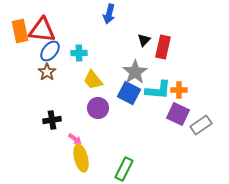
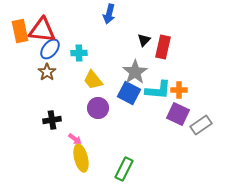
blue ellipse: moved 2 px up
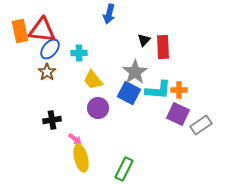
red rectangle: rotated 15 degrees counterclockwise
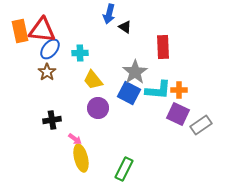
black triangle: moved 19 px left, 13 px up; rotated 40 degrees counterclockwise
cyan cross: moved 1 px right
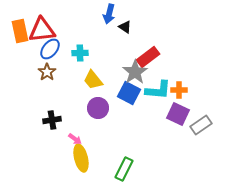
red triangle: rotated 12 degrees counterclockwise
red rectangle: moved 15 px left, 10 px down; rotated 55 degrees clockwise
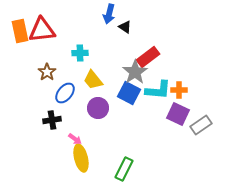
blue ellipse: moved 15 px right, 44 px down
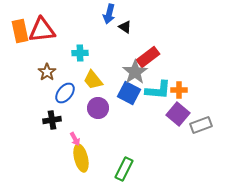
purple square: rotated 15 degrees clockwise
gray rectangle: rotated 15 degrees clockwise
pink arrow: rotated 24 degrees clockwise
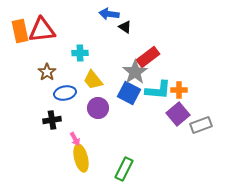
blue arrow: rotated 84 degrees clockwise
blue ellipse: rotated 40 degrees clockwise
purple square: rotated 10 degrees clockwise
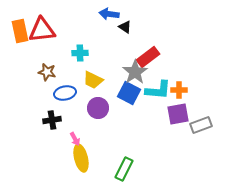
brown star: rotated 24 degrees counterclockwise
yellow trapezoid: rotated 25 degrees counterclockwise
purple square: rotated 30 degrees clockwise
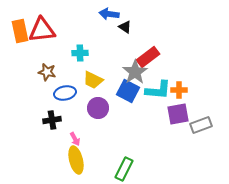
blue square: moved 1 px left, 2 px up
yellow ellipse: moved 5 px left, 2 px down
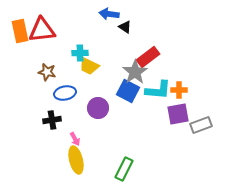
yellow trapezoid: moved 4 px left, 14 px up
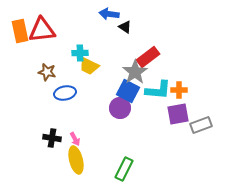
purple circle: moved 22 px right
black cross: moved 18 px down; rotated 18 degrees clockwise
